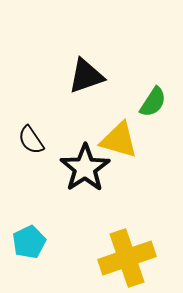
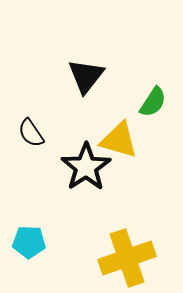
black triangle: rotated 33 degrees counterclockwise
black semicircle: moved 7 px up
black star: moved 1 px right, 1 px up
cyan pentagon: rotated 28 degrees clockwise
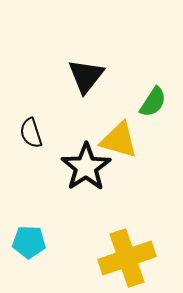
black semicircle: rotated 16 degrees clockwise
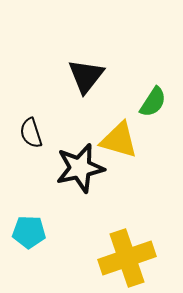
black star: moved 6 px left, 1 px down; rotated 21 degrees clockwise
cyan pentagon: moved 10 px up
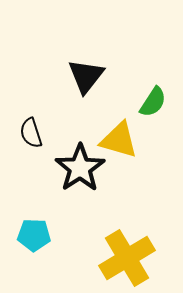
black star: rotated 21 degrees counterclockwise
cyan pentagon: moved 5 px right, 3 px down
yellow cross: rotated 12 degrees counterclockwise
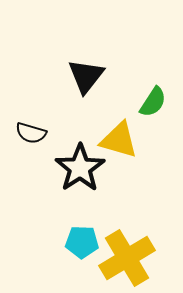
black semicircle: rotated 56 degrees counterclockwise
cyan pentagon: moved 48 px right, 7 px down
